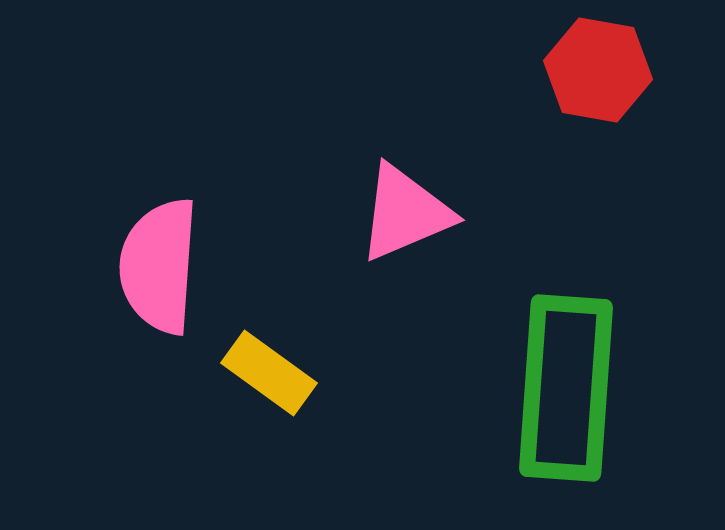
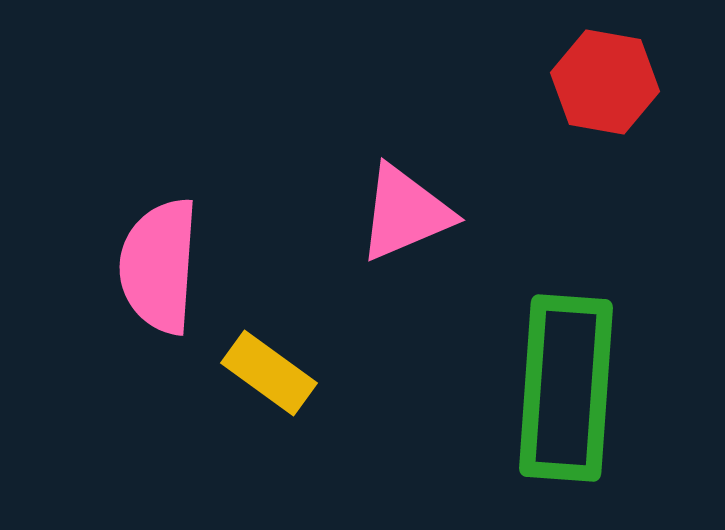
red hexagon: moved 7 px right, 12 px down
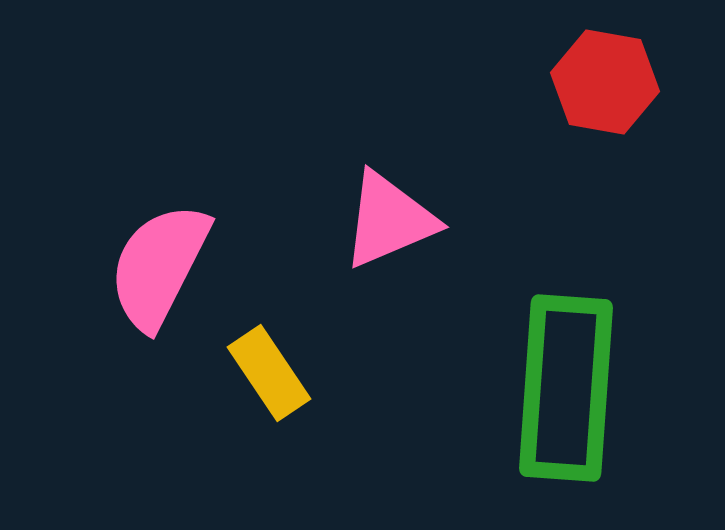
pink triangle: moved 16 px left, 7 px down
pink semicircle: rotated 23 degrees clockwise
yellow rectangle: rotated 20 degrees clockwise
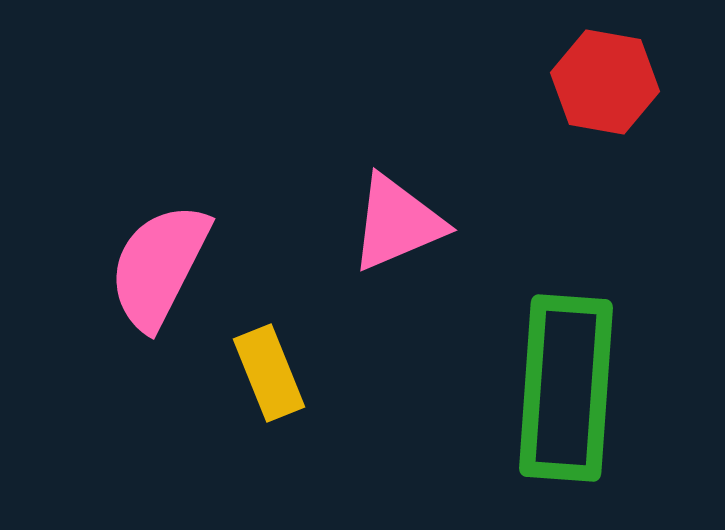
pink triangle: moved 8 px right, 3 px down
yellow rectangle: rotated 12 degrees clockwise
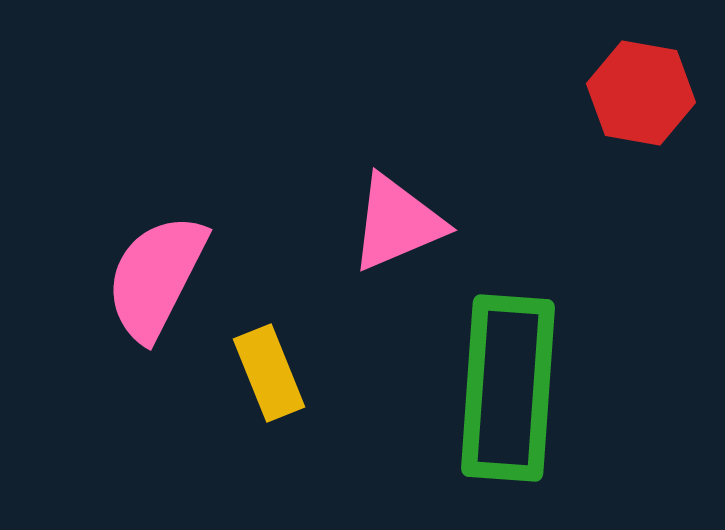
red hexagon: moved 36 px right, 11 px down
pink semicircle: moved 3 px left, 11 px down
green rectangle: moved 58 px left
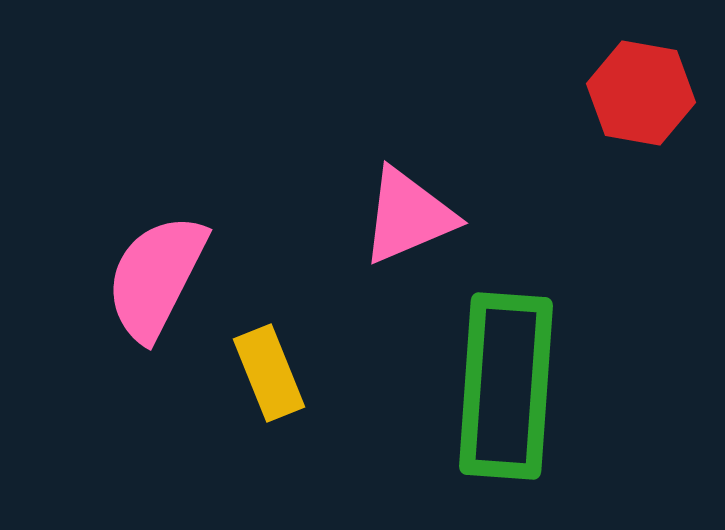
pink triangle: moved 11 px right, 7 px up
green rectangle: moved 2 px left, 2 px up
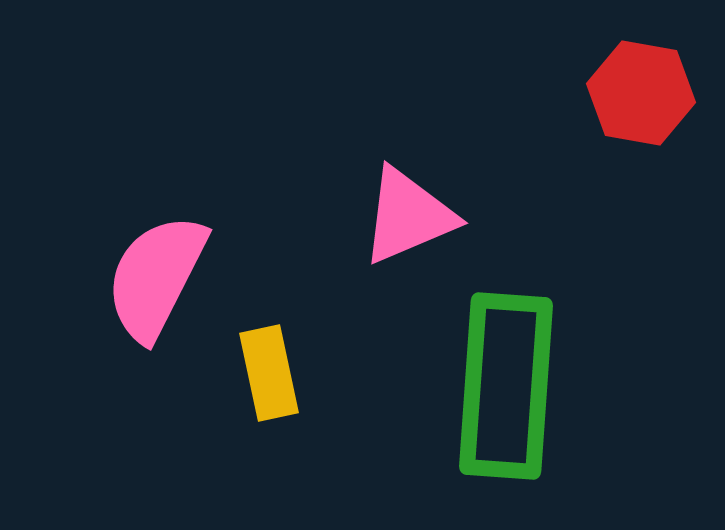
yellow rectangle: rotated 10 degrees clockwise
